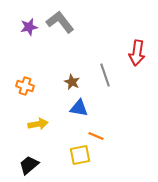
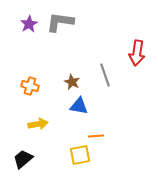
gray L-shape: rotated 44 degrees counterclockwise
purple star: moved 3 px up; rotated 18 degrees counterclockwise
orange cross: moved 5 px right
blue triangle: moved 2 px up
orange line: rotated 28 degrees counterclockwise
black trapezoid: moved 6 px left, 6 px up
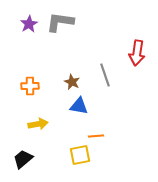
orange cross: rotated 18 degrees counterclockwise
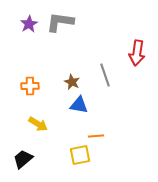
blue triangle: moved 1 px up
yellow arrow: rotated 42 degrees clockwise
